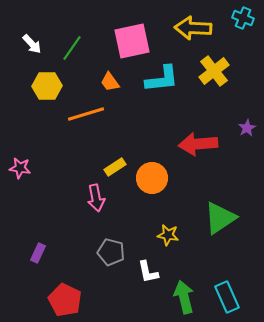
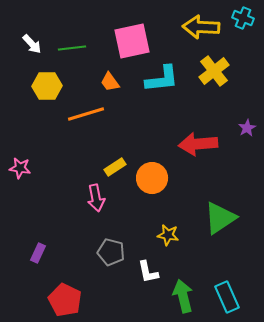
yellow arrow: moved 8 px right, 1 px up
green line: rotated 48 degrees clockwise
green arrow: moved 1 px left, 1 px up
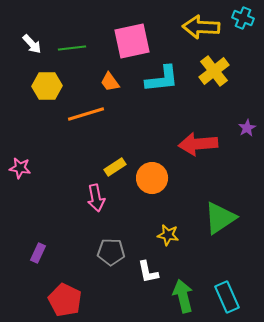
gray pentagon: rotated 12 degrees counterclockwise
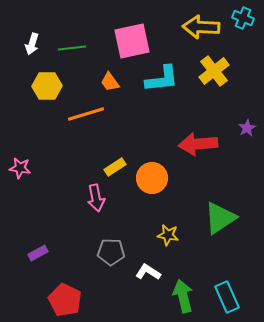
white arrow: rotated 60 degrees clockwise
purple rectangle: rotated 36 degrees clockwise
white L-shape: rotated 135 degrees clockwise
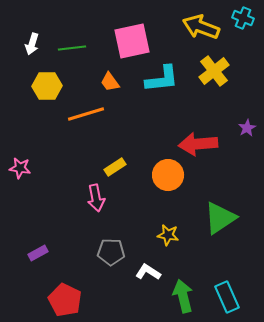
yellow arrow: rotated 18 degrees clockwise
orange circle: moved 16 px right, 3 px up
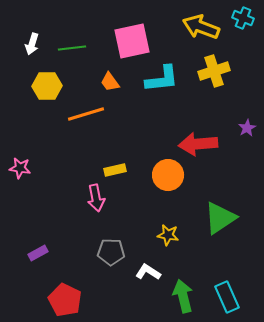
yellow cross: rotated 20 degrees clockwise
yellow rectangle: moved 3 px down; rotated 20 degrees clockwise
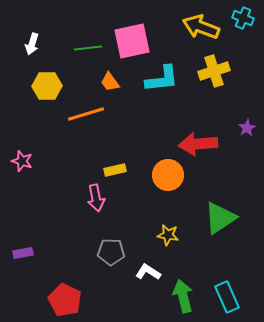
green line: moved 16 px right
pink star: moved 2 px right, 7 px up; rotated 10 degrees clockwise
purple rectangle: moved 15 px left; rotated 18 degrees clockwise
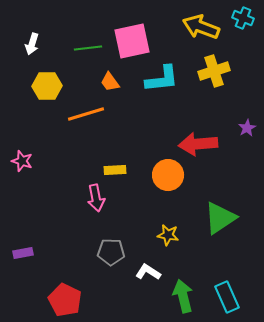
yellow rectangle: rotated 10 degrees clockwise
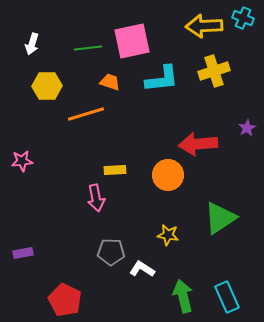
yellow arrow: moved 3 px right, 1 px up; rotated 24 degrees counterclockwise
orange trapezoid: rotated 145 degrees clockwise
pink star: rotated 25 degrees counterclockwise
white L-shape: moved 6 px left, 3 px up
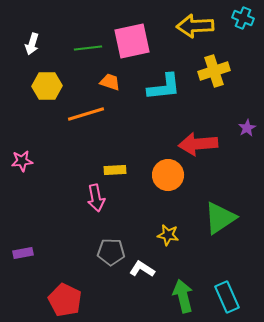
yellow arrow: moved 9 px left
cyan L-shape: moved 2 px right, 8 px down
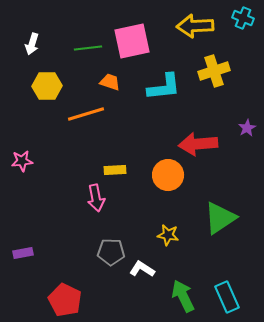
green arrow: rotated 12 degrees counterclockwise
